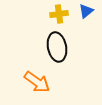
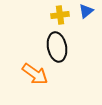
yellow cross: moved 1 px right, 1 px down
orange arrow: moved 2 px left, 8 px up
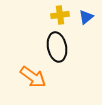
blue triangle: moved 6 px down
orange arrow: moved 2 px left, 3 px down
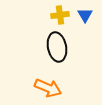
blue triangle: moved 1 px left, 2 px up; rotated 21 degrees counterclockwise
orange arrow: moved 15 px right, 11 px down; rotated 12 degrees counterclockwise
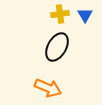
yellow cross: moved 1 px up
black ellipse: rotated 40 degrees clockwise
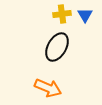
yellow cross: moved 2 px right
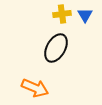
black ellipse: moved 1 px left, 1 px down
orange arrow: moved 13 px left
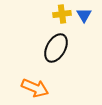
blue triangle: moved 1 px left
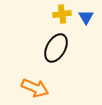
blue triangle: moved 2 px right, 2 px down
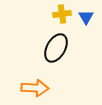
orange arrow: rotated 20 degrees counterclockwise
